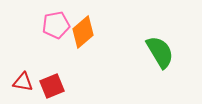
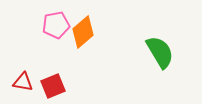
red square: moved 1 px right
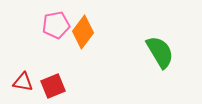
orange diamond: rotated 12 degrees counterclockwise
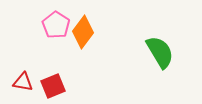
pink pentagon: rotated 28 degrees counterclockwise
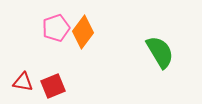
pink pentagon: moved 3 px down; rotated 20 degrees clockwise
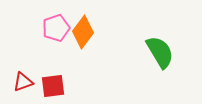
red triangle: rotated 30 degrees counterclockwise
red square: rotated 15 degrees clockwise
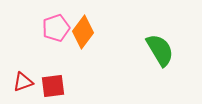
green semicircle: moved 2 px up
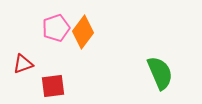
green semicircle: moved 23 px down; rotated 8 degrees clockwise
red triangle: moved 18 px up
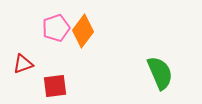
orange diamond: moved 1 px up
red square: moved 2 px right
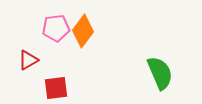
pink pentagon: rotated 12 degrees clockwise
red triangle: moved 5 px right, 4 px up; rotated 10 degrees counterclockwise
red square: moved 1 px right, 2 px down
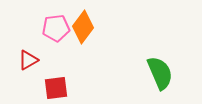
orange diamond: moved 4 px up
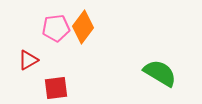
green semicircle: rotated 36 degrees counterclockwise
